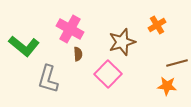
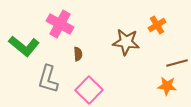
pink cross: moved 10 px left, 5 px up
brown star: moved 4 px right; rotated 24 degrees clockwise
pink square: moved 19 px left, 16 px down
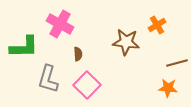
green L-shape: moved 1 px down; rotated 40 degrees counterclockwise
orange star: moved 1 px right, 2 px down
pink square: moved 2 px left, 5 px up
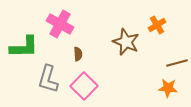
brown star: rotated 16 degrees clockwise
pink square: moved 3 px left, 1 px down
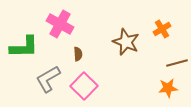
orange cross: moved 5 px right, 4 px down
gray L-shape: rotated 44 degrees clockwise
orange star: rotated 12 degrees counterclockwise
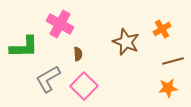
brown line: moved 4 px left, 2 px up
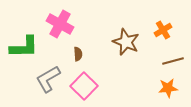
orange cross: moved 1 px right, 1 px down
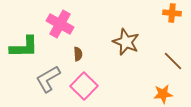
orange cross: moved 9 px right, 17 px up; rotated 36 degrees clockwise
brown line: rotated 60 degrees clockwise
orange star: moved 5 px left, 6 px down
